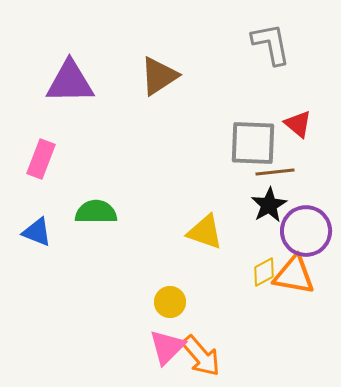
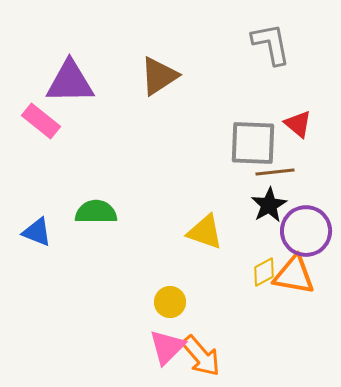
pink rectangle: moved 38 px up; rotated 72 degrees counterclockwise
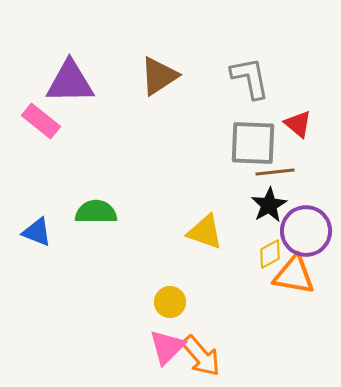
gray L-shape: moved 21 px left, 34 px down
yellow diamond: moved 6 px right, 18 px up
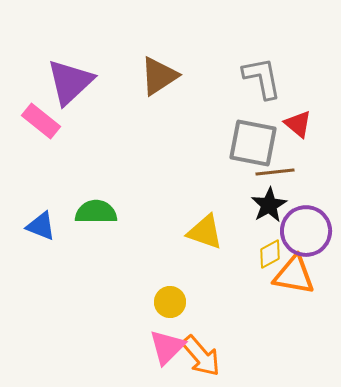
gray L-shape: moved 12 px right
purple triangle: rotated 42 degrees counterclockwise
gray square: rotated 9 degrees clockwise
blue triangle: moved 4 px right, 6 px up
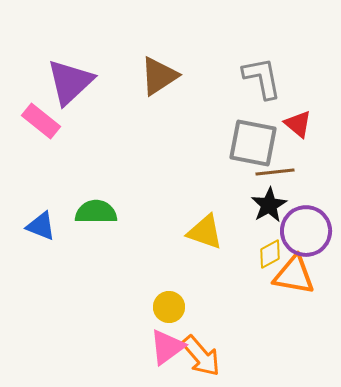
yellow circle: moved 1 px left, 5 px down
pink triangle: rotated 9 degrees clockwise
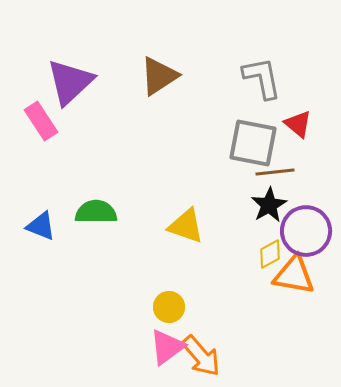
pink rectangle: rotated 18 degrees clockwise
yellow triangle: moved 19 px left, 6 px up
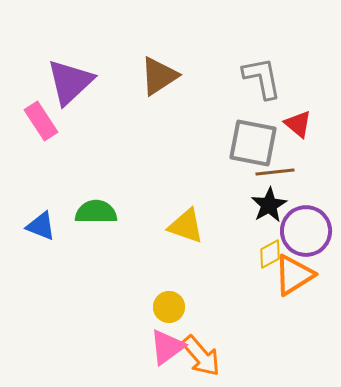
orange triangle: rotated 42 degrees counterclockwise
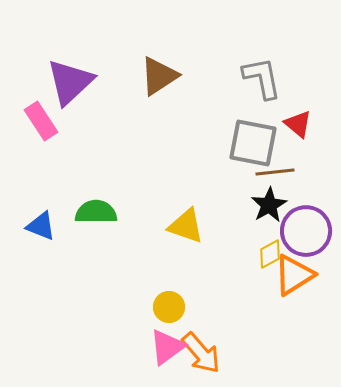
orange arrow: moved 3 px up
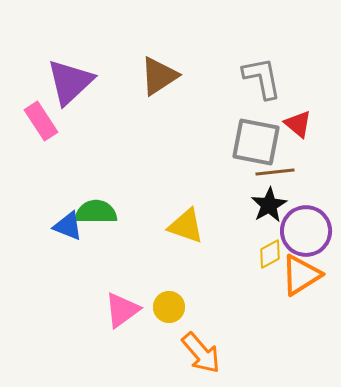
gray square: moved 3 px right, 1 px up
blue triangle: moved 27 px right
orange triangle: moved 7 px right
pink triangle: moved 45 px left, 37 px up
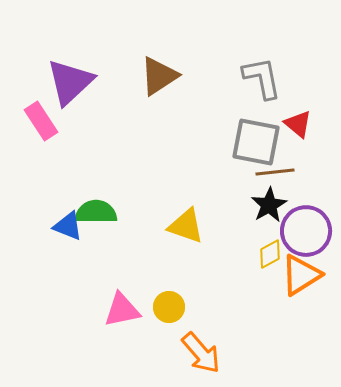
pink triangle: rotated 24 degrees clockwise
